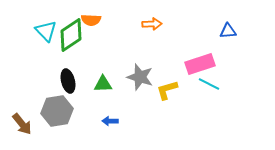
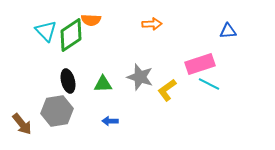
yellow L-shape: rotated 20 degrees counterclockwise
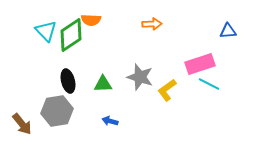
blue arrow: rotated 14 degrees clockwise
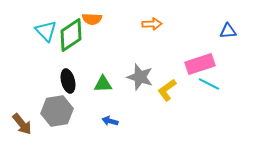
orange semicircle: moved 1 px right, 1 px up
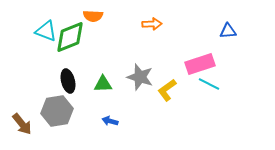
orange semicircle: moved 1 px right, 3 px up
cyan triangle: rotated 25 degrees counterclockwise
green diamond: moved 1 px left, 2 px down; rotated 12 degrees clockwise
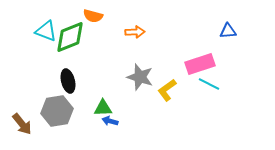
orange semicircle: rotated 12 degrees clockwise
orange arrow: moved 17 px left, 8 px down
green triangle: moved 24 px down
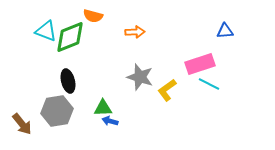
blue triangle: moved 3 px left
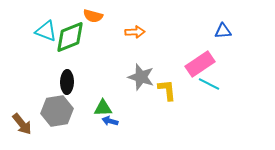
blue triangle: moved 2 px left
pink rectangle: rotated 16 degrees counterclockwise
gray star: moved 1 px right
black ellipse: moved 1 px left, 1 px down; rotated 15 degrees clockwise
yellow L-shape: rotated 120 degrees clockwise
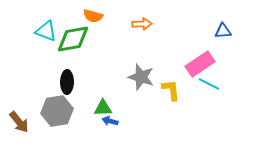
orange arrow: moved 7 px right, 8 px up
green diamond: moved 3 px right, 2 px down; rotated 12 degrees clockwise
yellow L-shape: moved 4 px right
brown arrow: moved 3 px left, 2 px up
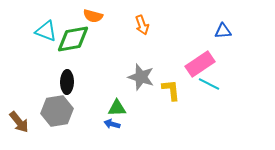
orange arrow: moved 1 px down; rotated 72 degrees clockwise
green triangle: moved 14 px right
blue arrow: moved 2 px right, 3 px down
